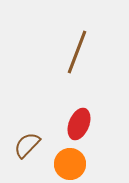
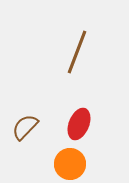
brown semicircle: moved 2 px left, 18 px up
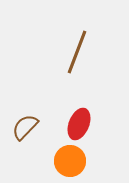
orange circle: moved 3 px up
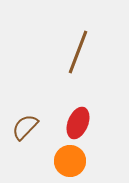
brown line: moved 1 px right
red ellipse: moved 1 px left, 1 px up
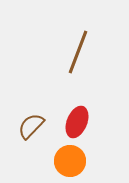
red ellipse: moved 1 px left, 1 px up
brown semicircle: moved 6 px right, 1 px up
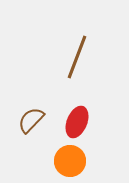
brown line: moved 1 px left, 5 px down
brown semicircle: moved 6 px up
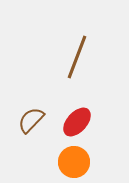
red ellipse: rotated 20 degrees clockwise
orange circle: moved 4 px right, 1 px down
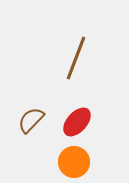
brown line: moved 1 px left, 1 px down
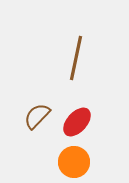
brown line: rotated 9 degrees counterclockwise
brown semicircle: moved 6 px right, 4 px up
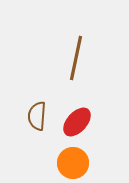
brown semicircle: rotated 40 degrees counterclockwise
orange circle: moved 1 px left, 1 px down
